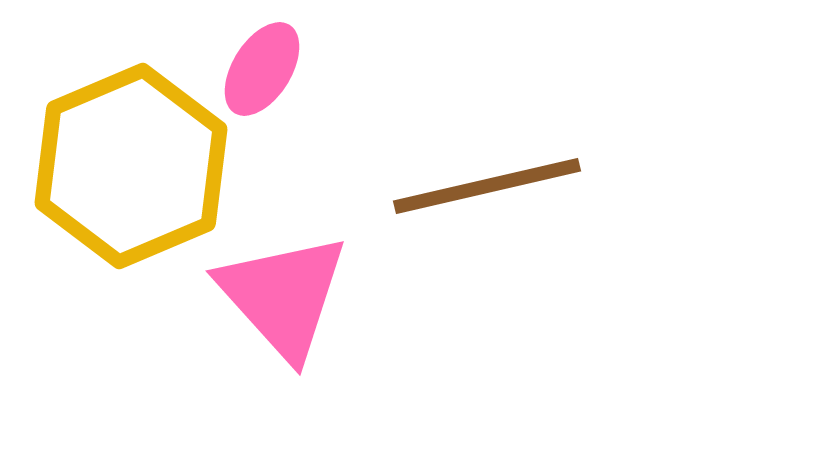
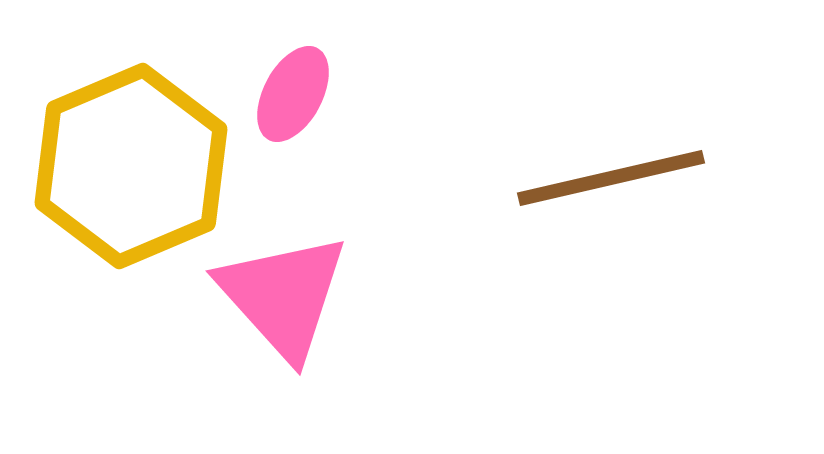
pink ellipse: moved 31 px right, 25 px down; rotated 4 degrees counterclockwise
brown line: moved 124 px right, 8 px up
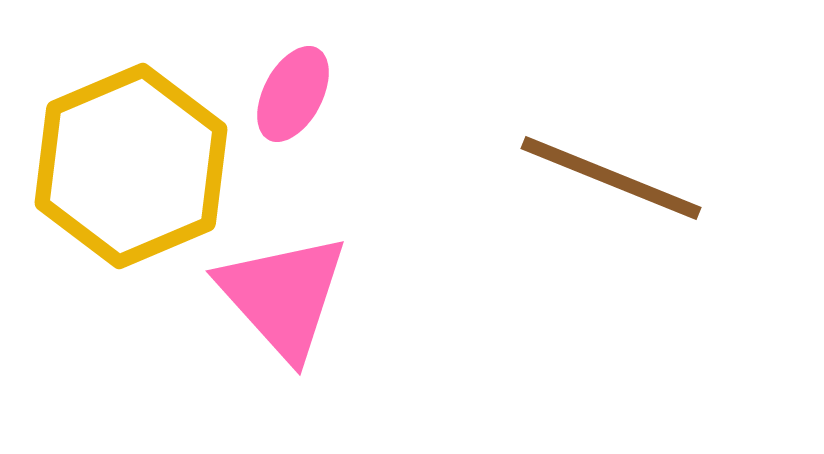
brown line: rotated 35 degrees clockwise
